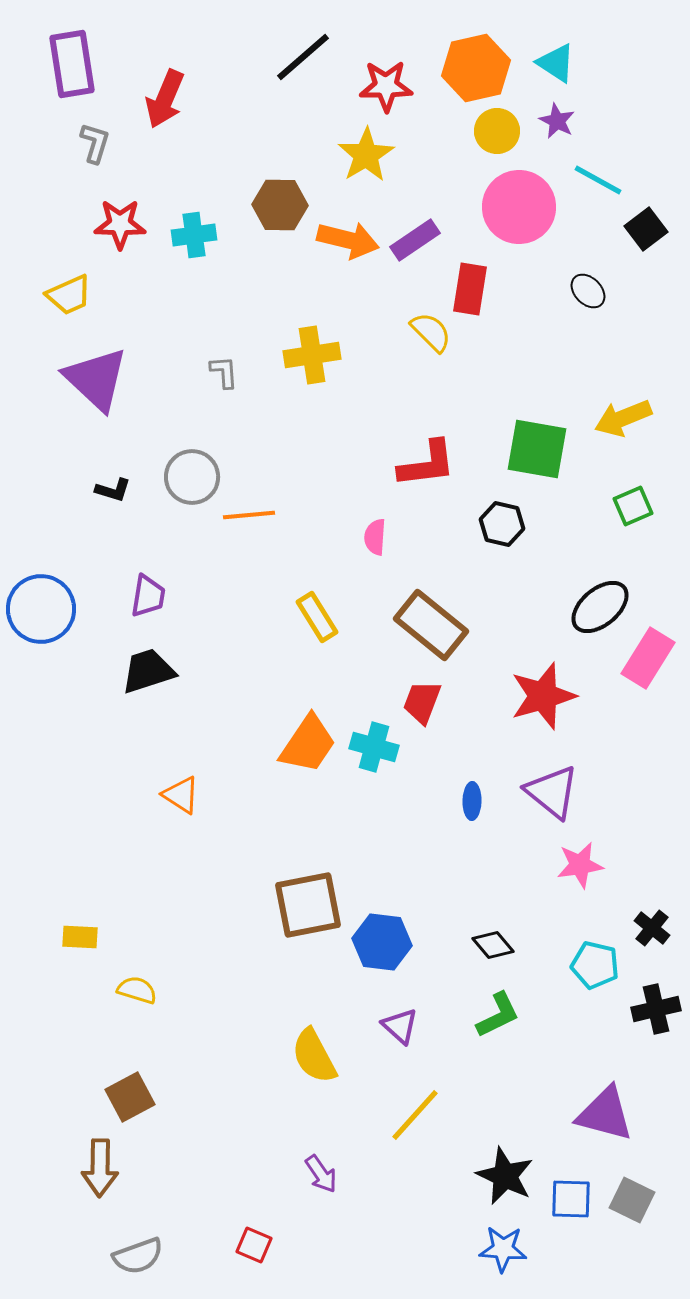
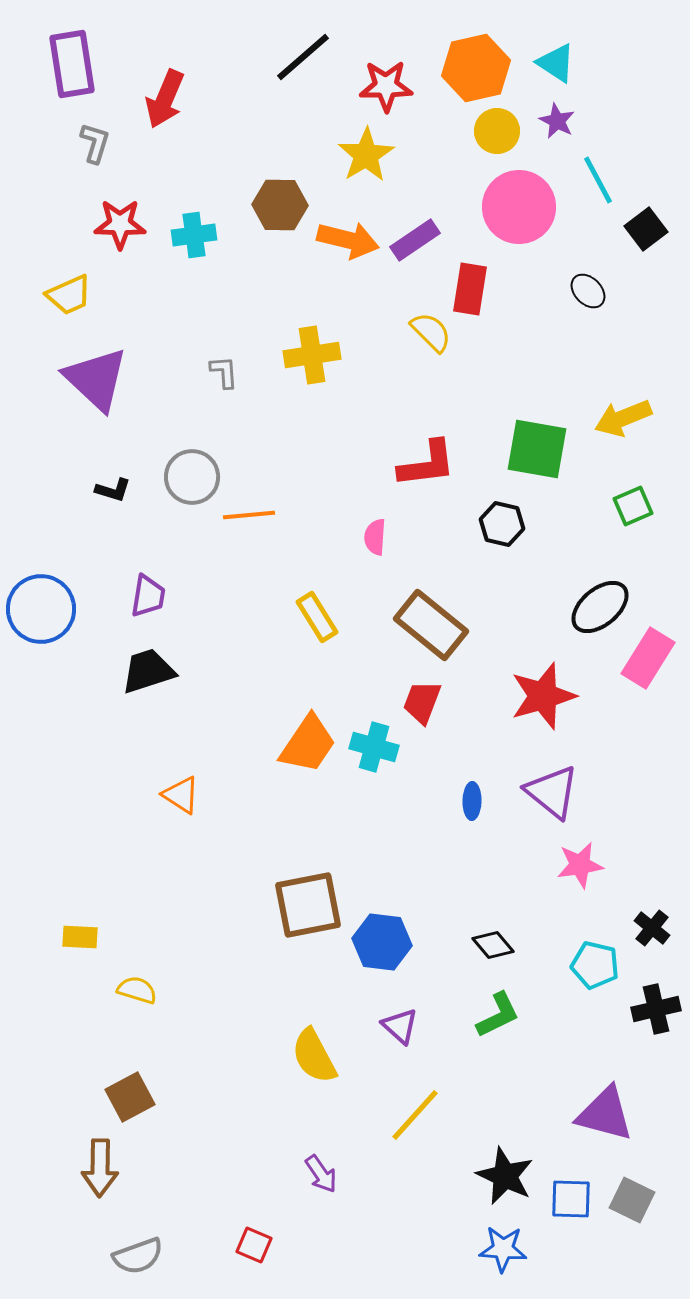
cyan line at (598, 180): rotated 33 degrees clockwise
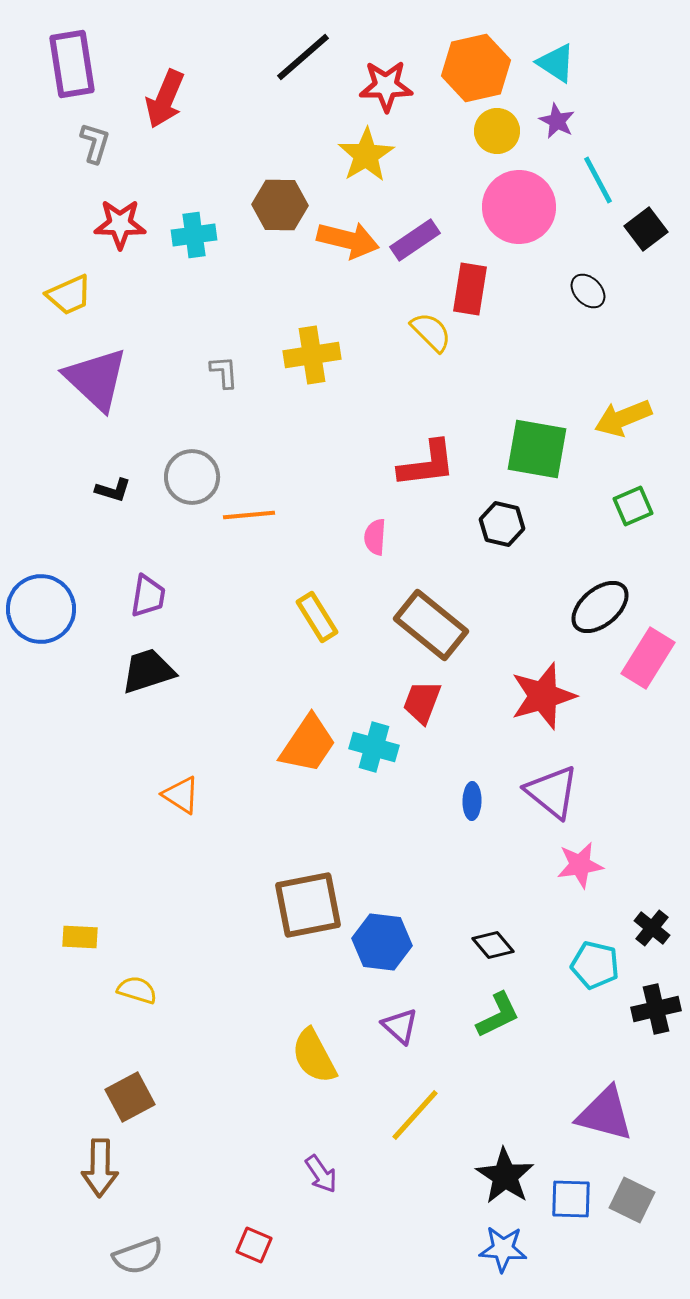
black star at (505, 1176): rotated 8 degrees clockwise
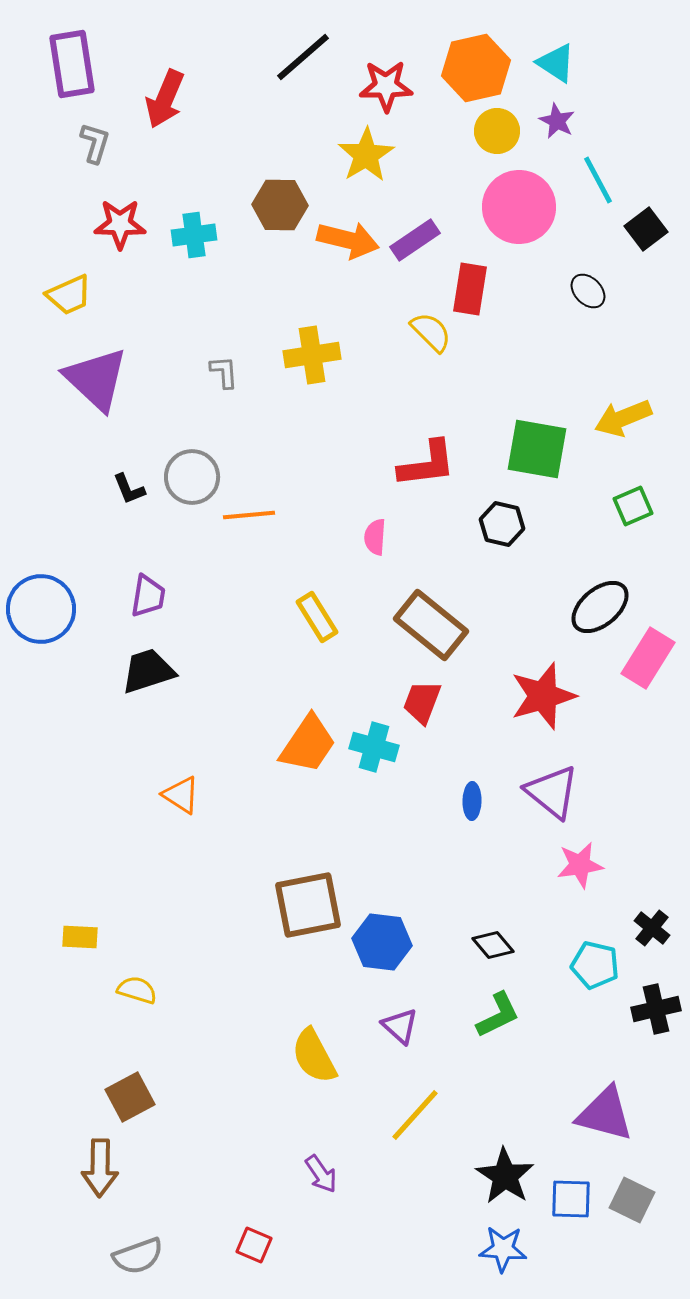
black L-shape at (113, 490): moved 16 px right, 1 px up; rotated 51 degrees clockwise
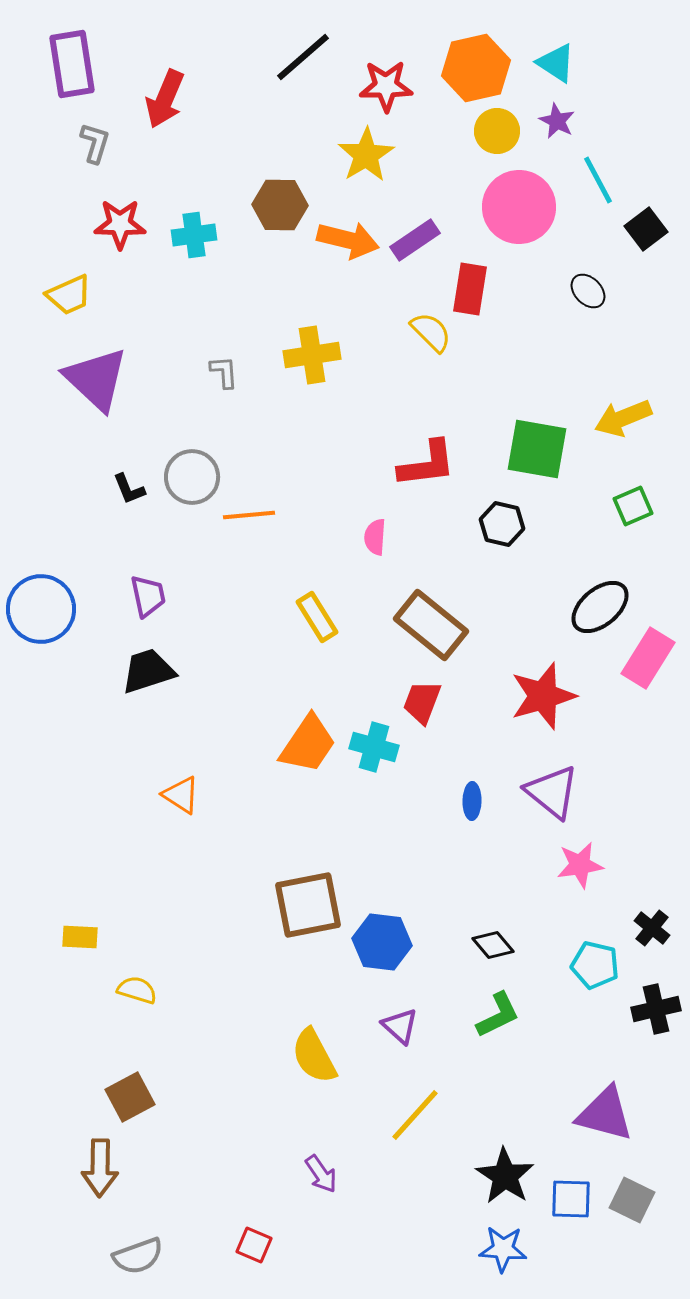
purple trapezoid at (148, 596): rotated 21 degrees counterclockwise
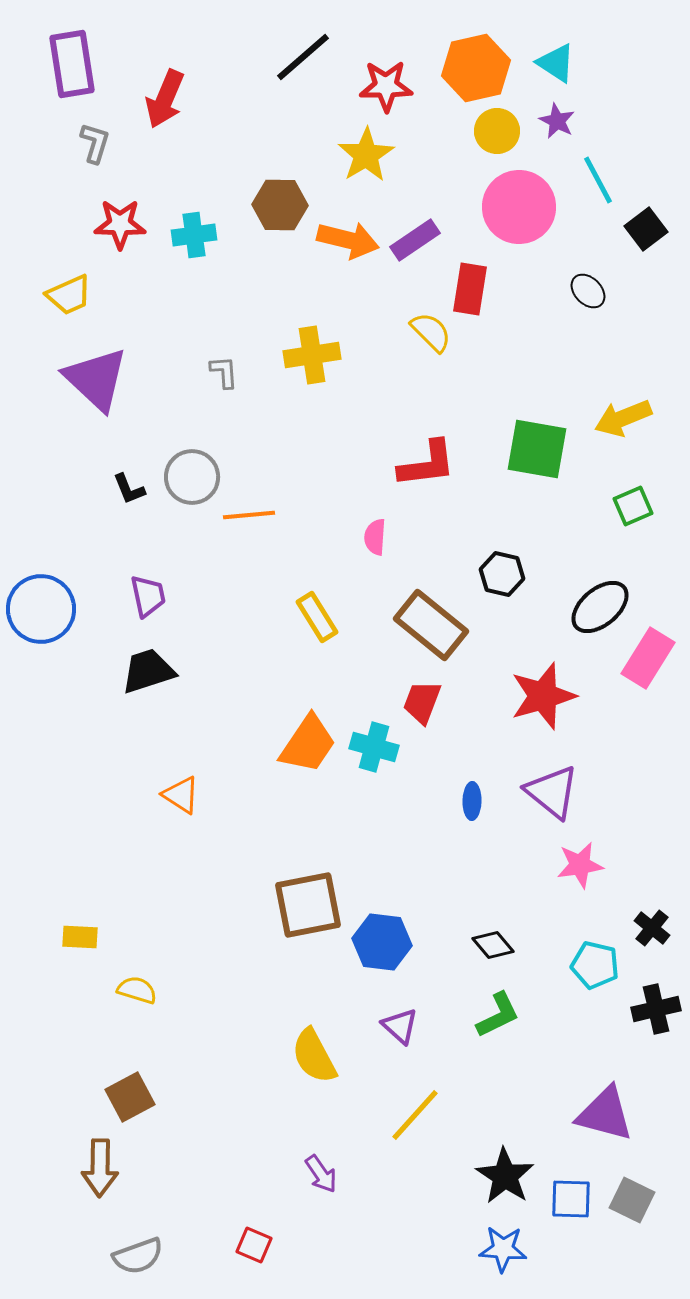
black hexagon at (502, 524): moved 50 px down
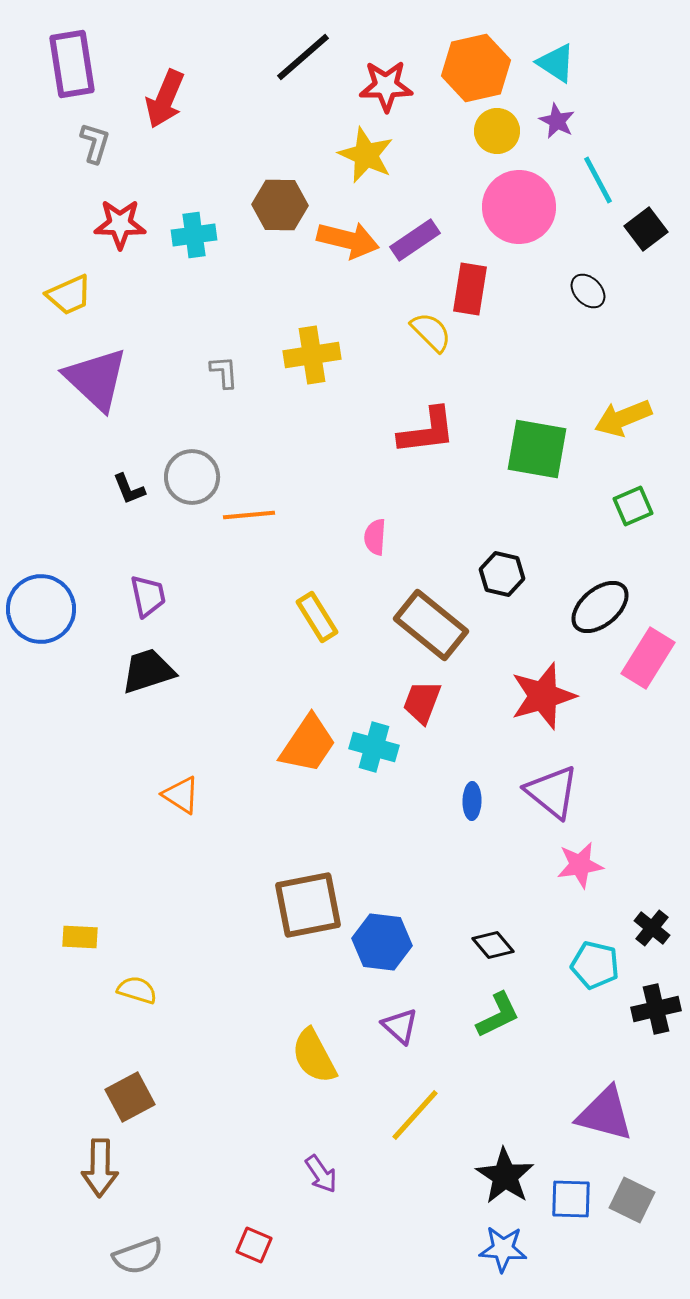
yellow star at (366, 155): rotated 16 degrees counterclockwise
red L-shape at (427, 464): moved 33 px up
